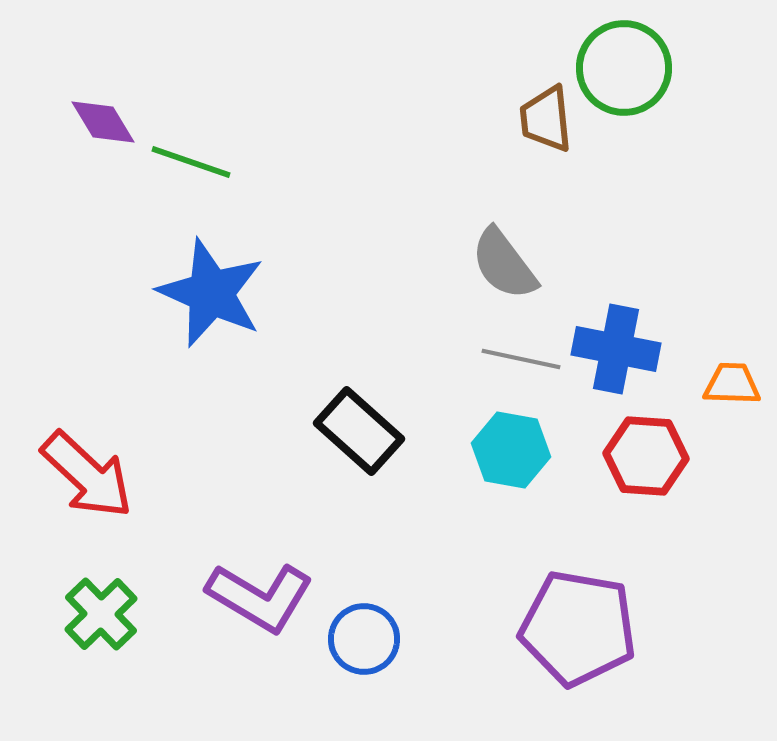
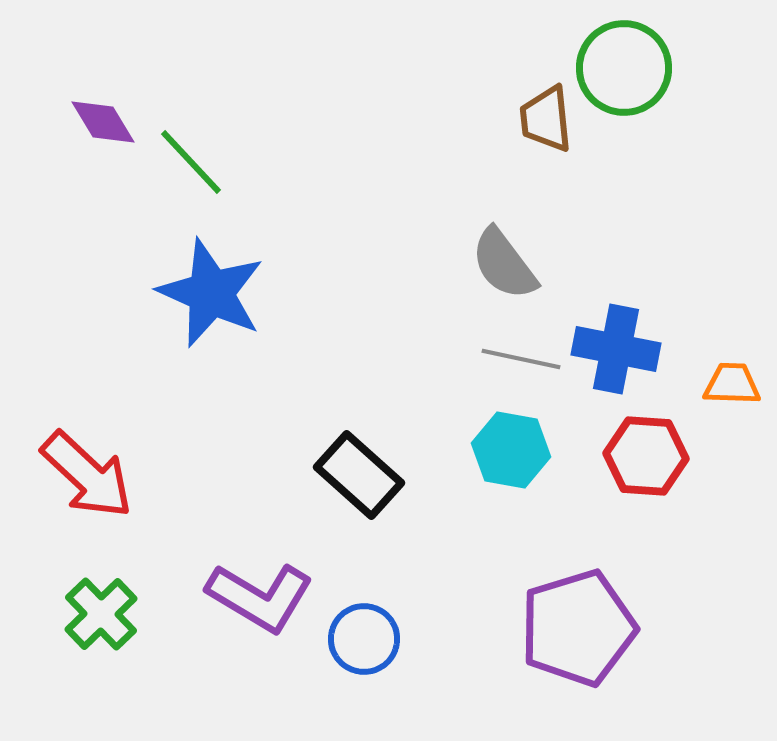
green line: rotated 28 degrees clockwise
black rectangle: moved 44 px down
purple pentagon: rotated 27 degrees counterclockwise
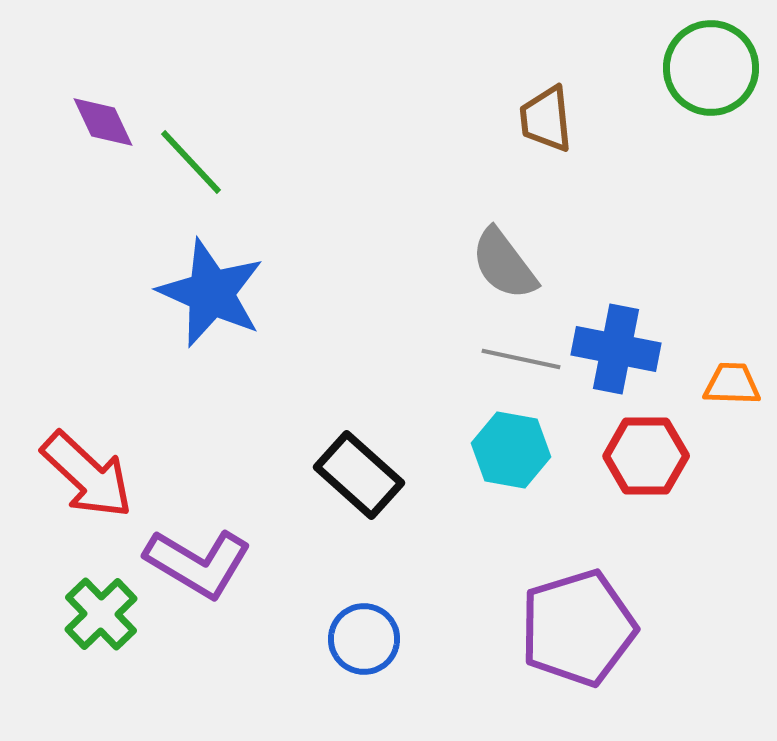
green circle: moved 87 px right
purple diamond: rotated 6 degrees clockwise
red hexagon: rotated 4 degrees counterclockwise
purple L-shape: moved 62 px left, 34 px up
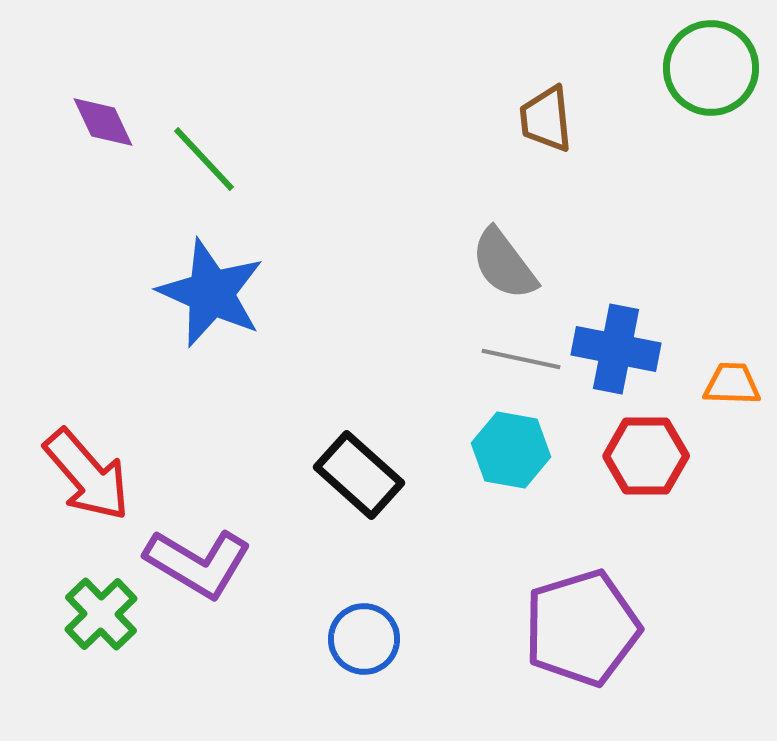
green line: moved 13 px right, 3 px up
red arrow: rotated 6 degrees clockwise
purple pentagon: moved 4 px right
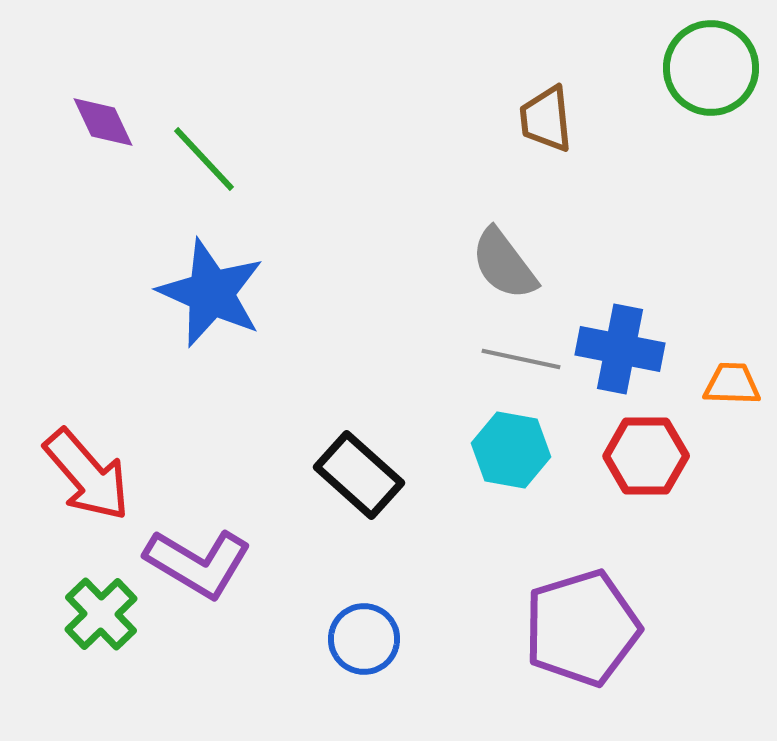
blue cross: moved 4 px right
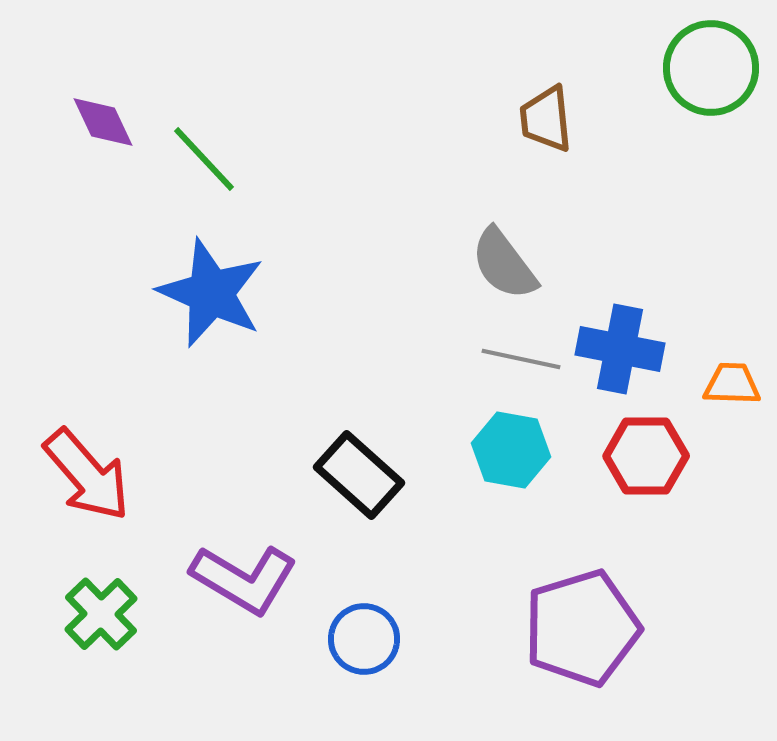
purple L-shape: moved 46 px right, 16 px down
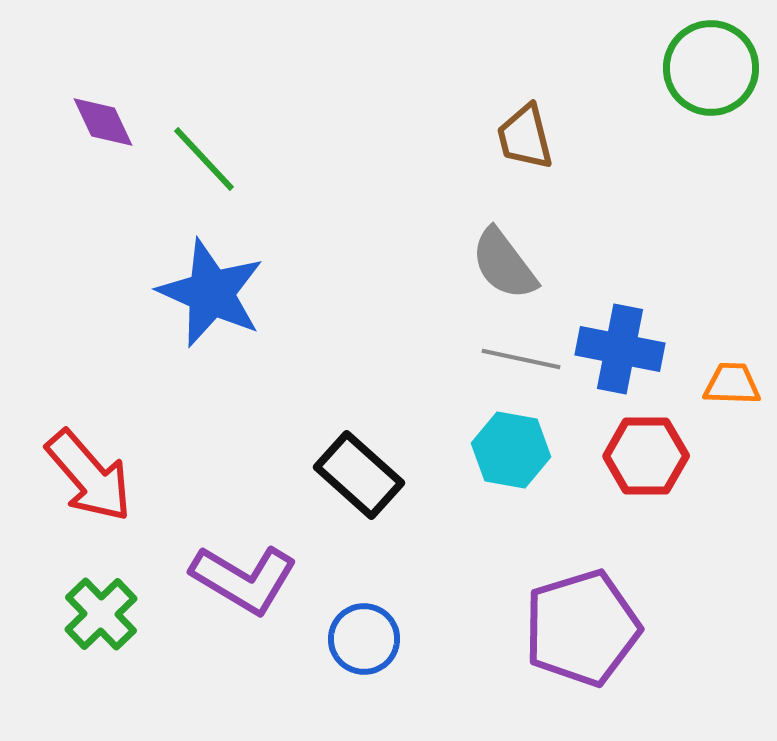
brown trapezoid: moved 21 px left, 18 px down; rotated 8 degrees counterclockwise
red arrow: moved 2 px right, 1 px down
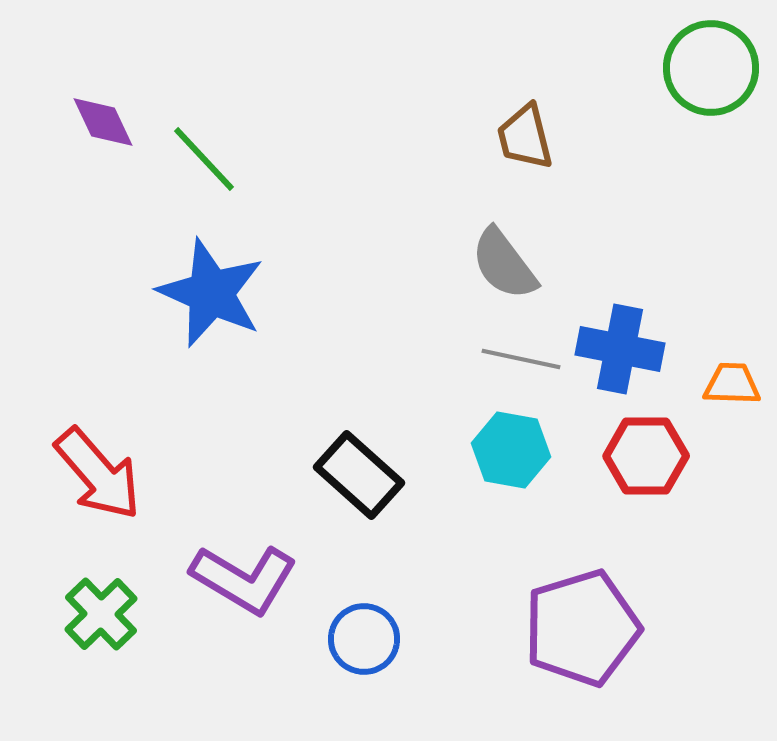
red arrow: moved 9 px right, 2 px up
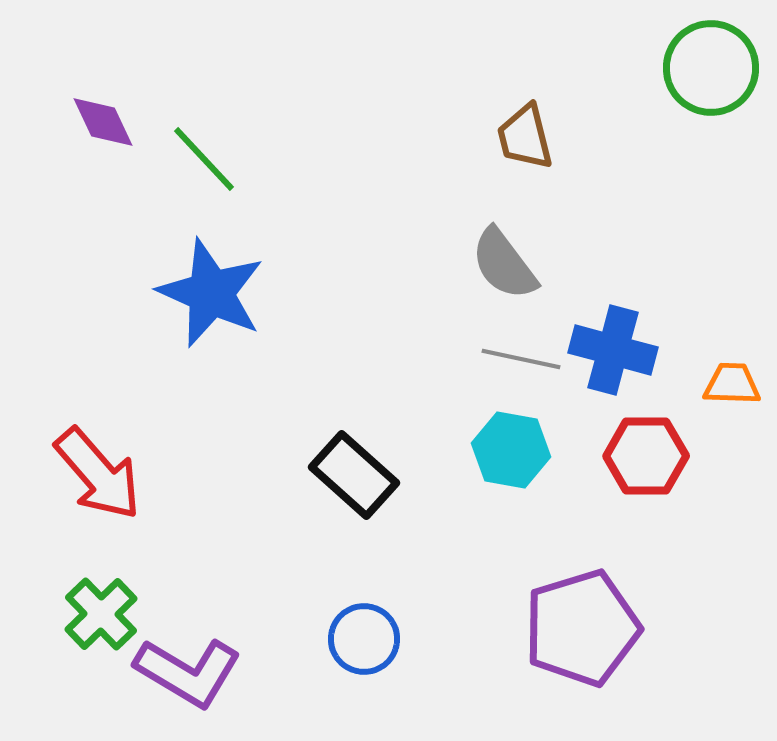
blue cross: moved 7 px left, 1 px down; rotated 4 degrees clockwise
black rectangle: moved 5 px left
purple L-shape: moved 56 px left, 93 px down
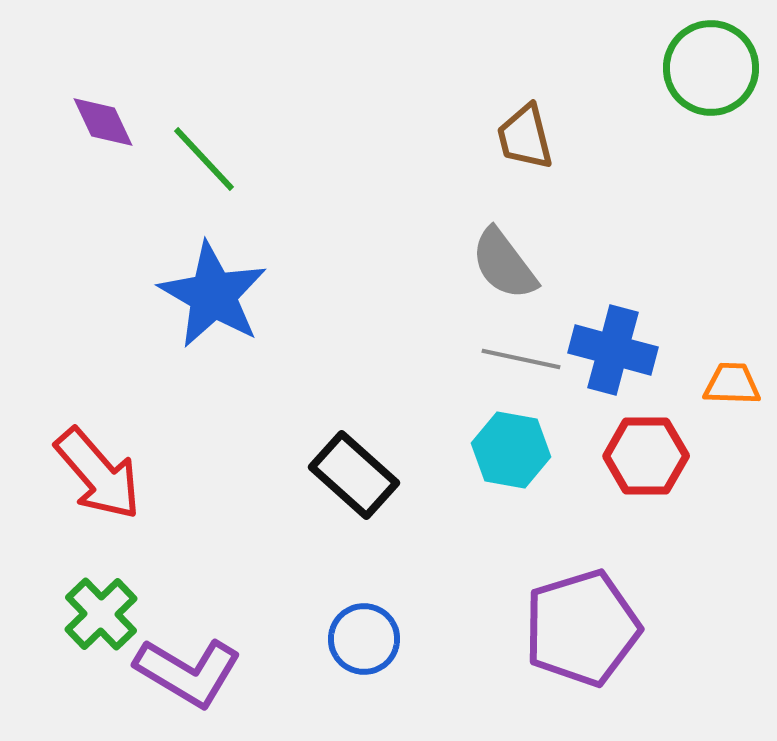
blue star: moved 2 px right, 2 px down; rotated 6 degrees clockwise
